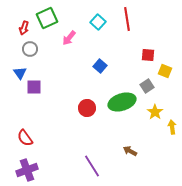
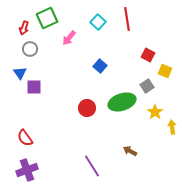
red square: rotated 24 degrees clockwise
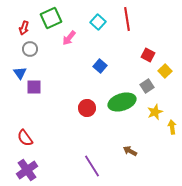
green square: moved 4 px right
yellow square: rotated 24 degrees clockwise
yellow star: rotated 14 degrees clockwise
purple cross: rotated 15 degrees counterclockwise
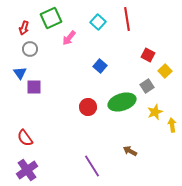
red circle: moved 1 px right, 1 px up
yellow arrow: moved 2 px up
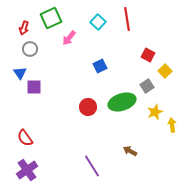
blue square: rotated 24 degrees clockwise
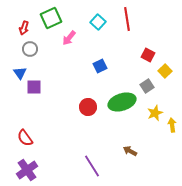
yellow star: moved 1 px down
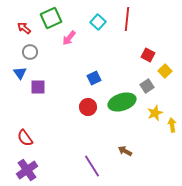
red line: rotated 15 degrees clockwise
red arrow: rotated 112 degrees clockwise
gray circle: moved 3 px down
blue square: moved 6 px left, 12 px down
purple square: moved 4 px right
brown arrow: moved 5 px left
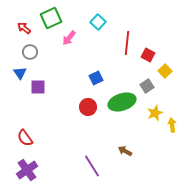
red line: moved 24 px down
blue square: moved 2 px right
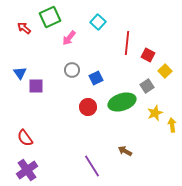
green square: moved 1 px left, 1 px up
gray circle: moved 42 px right, 18 px down
purple square: moved 2 px left, 1 px up
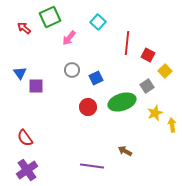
purple line: rotated 50 degrees counterclockwise
